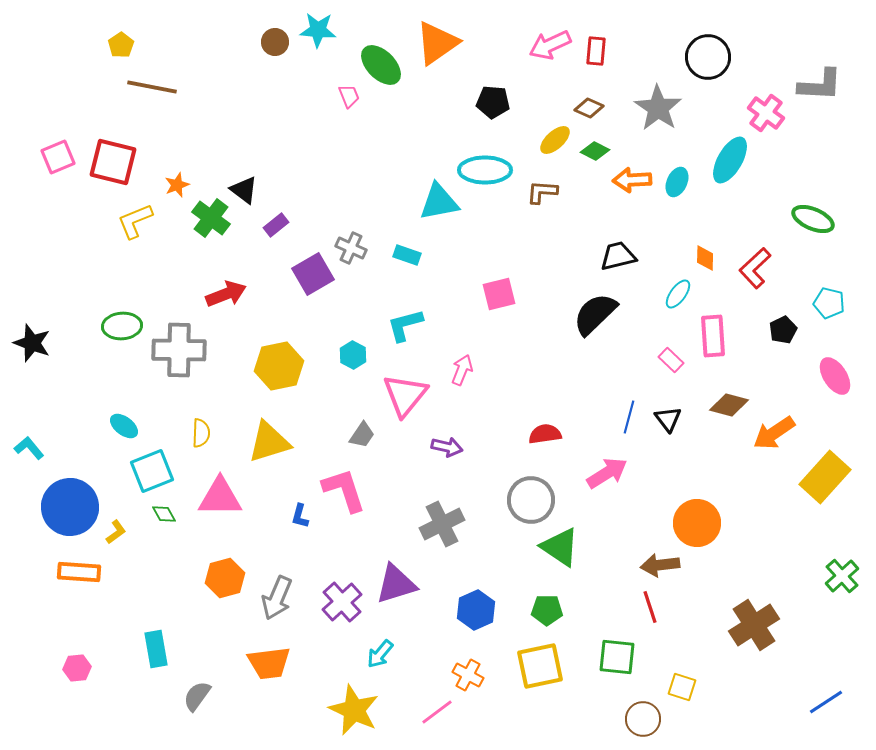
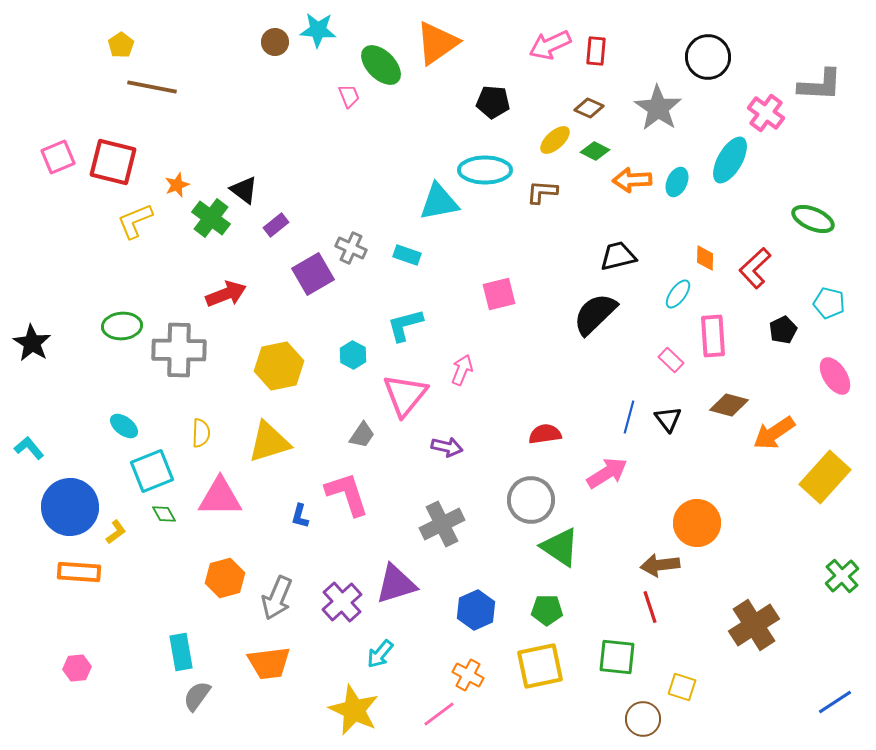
black star at (32, 343): rotated 12 degrees clockwise
pink L-shape at (344, 490): moved 3 px right, 4 px down
cyan rectangle at (156, 649): moved 25 px right, 3 px down
blue line at (826, 702): moved 9 px right
pink line at (437, 712): moved 2 px right, 2 px down
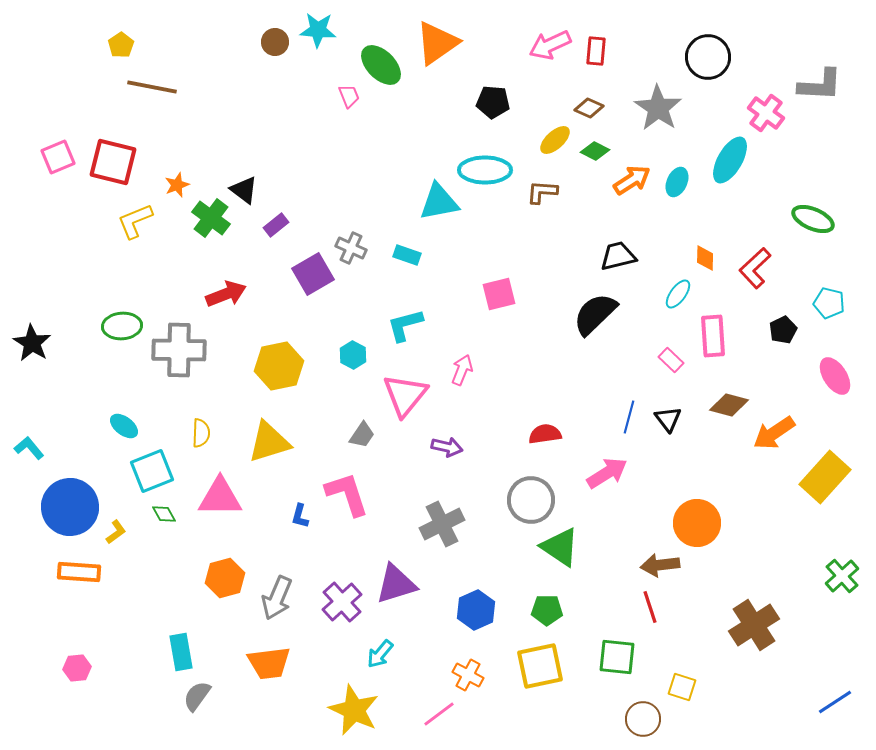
orange arrow at (632, 180): rotated 150 degrees clockwise
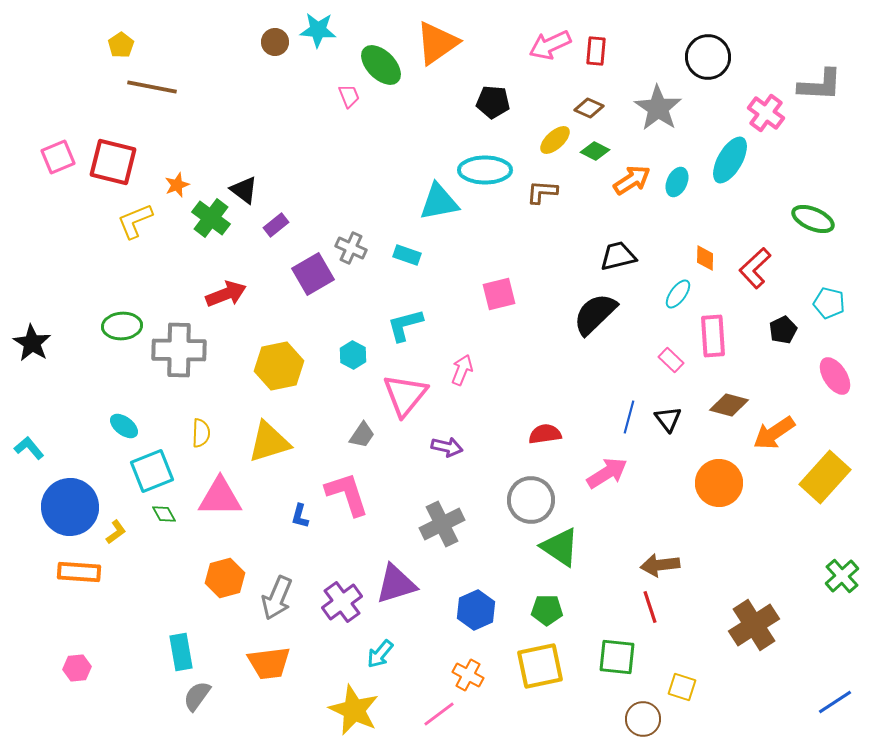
orange circle at (697, 523): moved 22 px right, 40 px up
purple cross at (342, 602): rotated 6 degrees clockwise
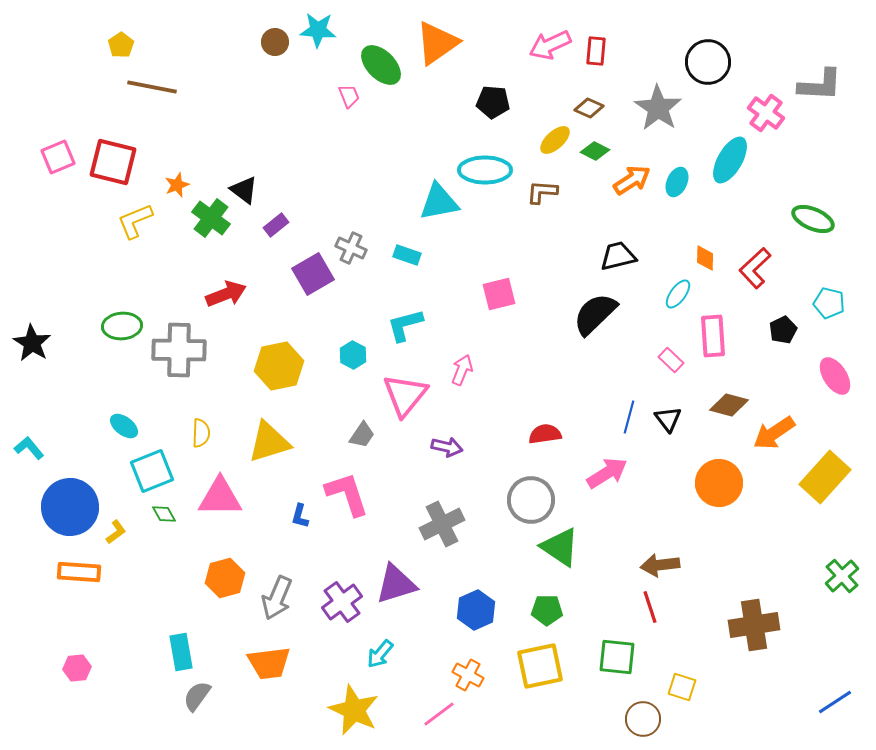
black circle at (708, 57): moved 5 px down
brown cross at (754, 625): rotated 24 degrees clockwise
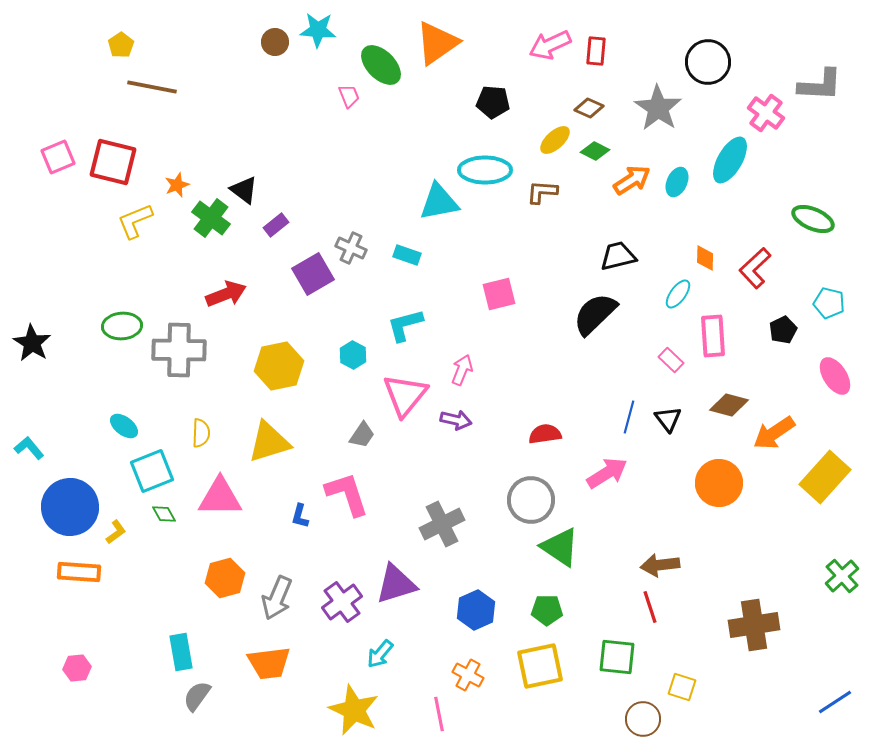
purple arrow at (447, 447): moved 9 px right, 27 px up
pink line at (439, 714): rotated 64 degrees counterclockwise
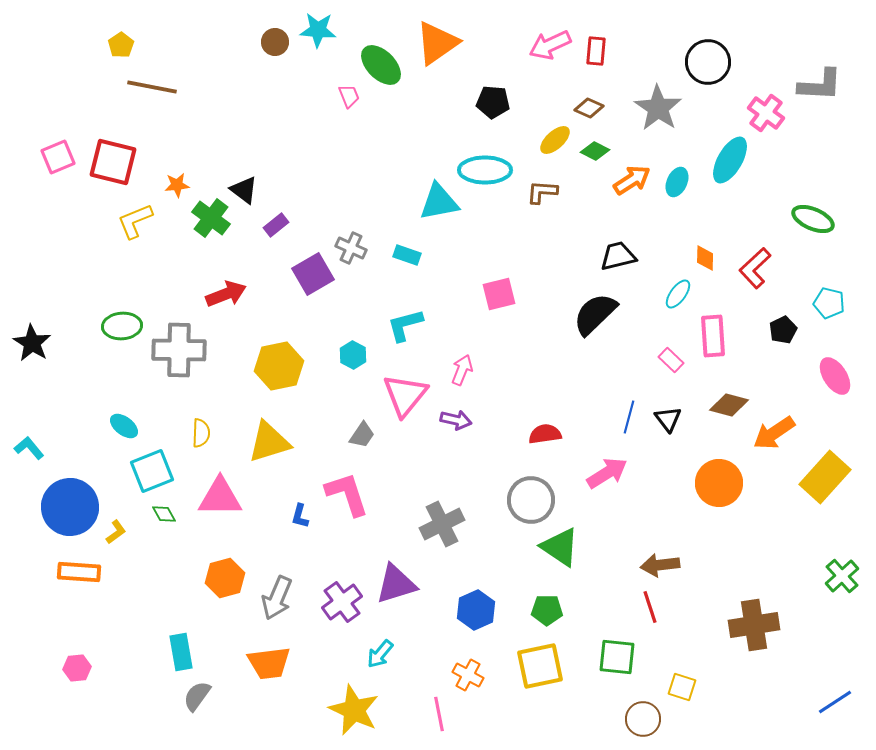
orange star at (177, 185): rotated 15 degrees clockwise
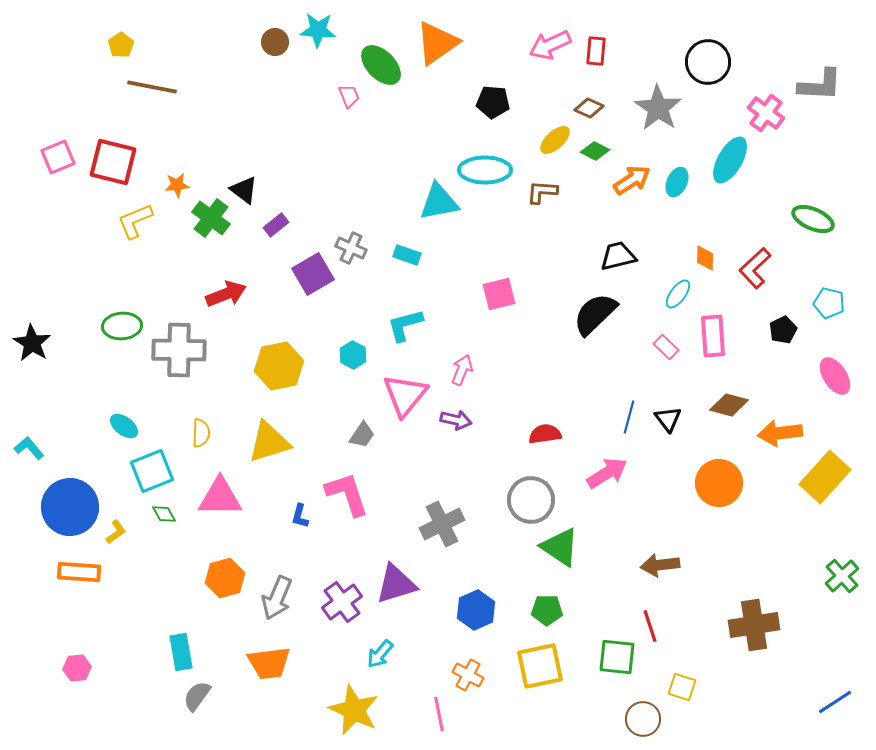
pink rectangle at (671, 360): moved 5 px left, 13 px up
orange arrow at (774, 433): moved 6 px right; rotated 27 degrees clockwise
red line at (650, 607): moved 19 px down
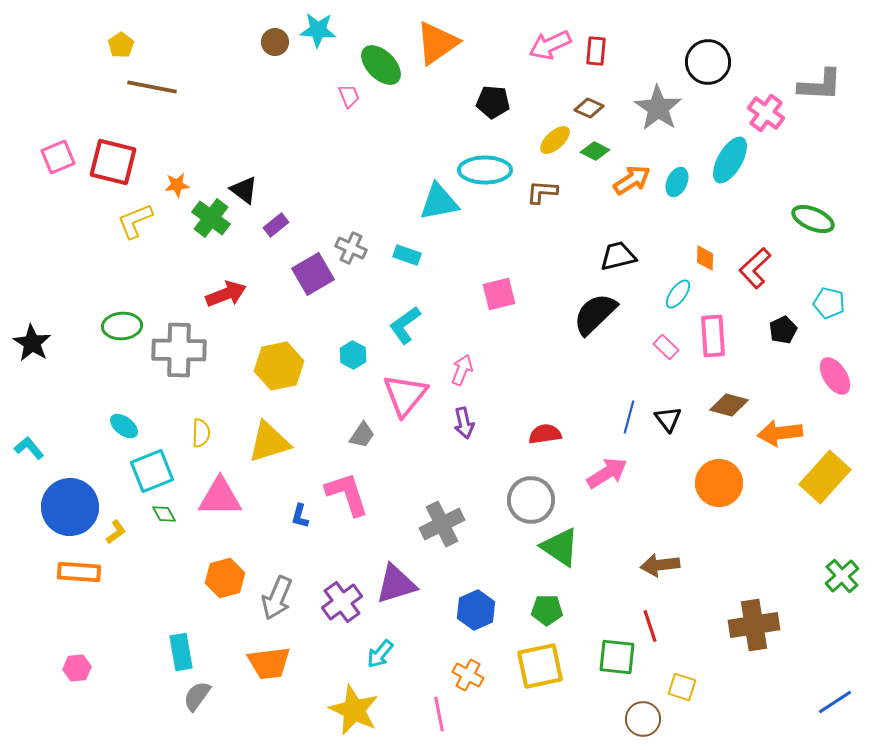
cyan L-shape at (405, 325): rotated 21 degrees counterclockwise
purple arrow at (456, 420): moved 8 px right, 3 px down; rotated 64 degrees clockwise
